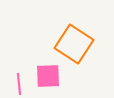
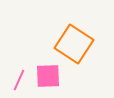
pink line: moved 4 px up; rotated 30 degrees clockwise
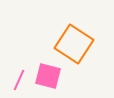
pink square: rotated 16 degrees clockwise
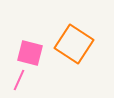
pink square: moved 18 px left, 23 px up
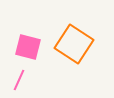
pink square: moved 2 px left, 6 px up
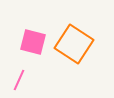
pink square: moved 5 px right, 5 px up
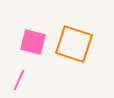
orange square: rotated 15 degrees counterclockwise
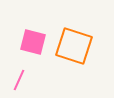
orange square: moved 2 px down
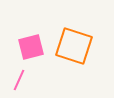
pink square: moved 2 px left, 5 px down; rotated 28 degrees counterclockwise
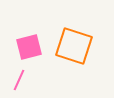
pink square: moved 2 px left
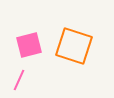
pink square: moved 2 px up
